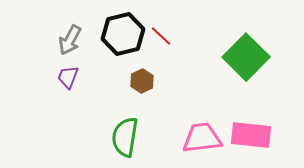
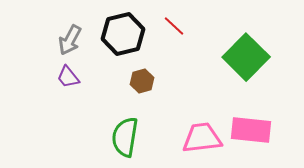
red line: moved 13 px right, 10 px up
purple trapezoid: rotated 60 degrees counterclockwise
brown hexagon: rotated 10 degrees clockwise
pink rectangle: moved 5 px up
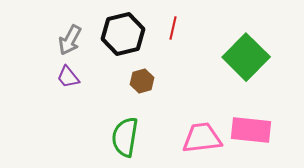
red line: moved 1 px left, 2 px down; rotated 60 degrees clockwise
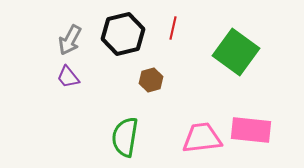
green square: moved 10 px left, 5 px up; rotated 9 degrees counterclockwise
brown hexagon: moved 9 px right, 1 px up
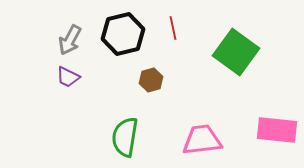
red line: rotated 25 degrees counterclockwise
purple trapezoid: rotated 25 degrees counterclockwise
pink rectangle: moved 26 px right
pink trapezoid: moved 2 px down
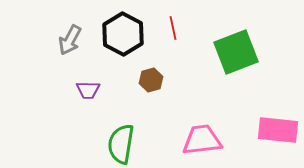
black hexagon: rotated 18 degrees counterclockwise
green square: rotated 33 degrees clockwise
purple trapezoid: moved 20 px right, 13 px down; rotated 25 degrees counterclockwise
pink rectangle: moved 1 px right
green semicircle: moved 4 px left, 7 px down
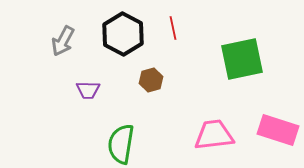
gray arrow: moved 7 px left, 1 px down
green square: moved 6 px right, 7 px down; rotated 9 degrees clockwise
pink rectangle: rotated 12 degrees clockwise
pink trapezoid: moved 12 px right, 5 px up
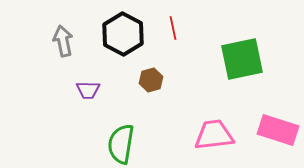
gray arrow: rotated 140 degrees clockwise
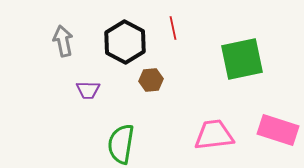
black hexagon: moved 2 px right, 8 px down
brown hexagon: rotated 10 degrees clockwise
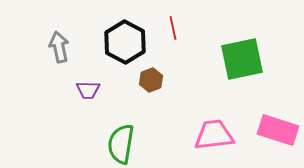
gray arrow: moved 4 px left, 6 px down
brown hexagon: rotated 15 degrees counterclockwise
